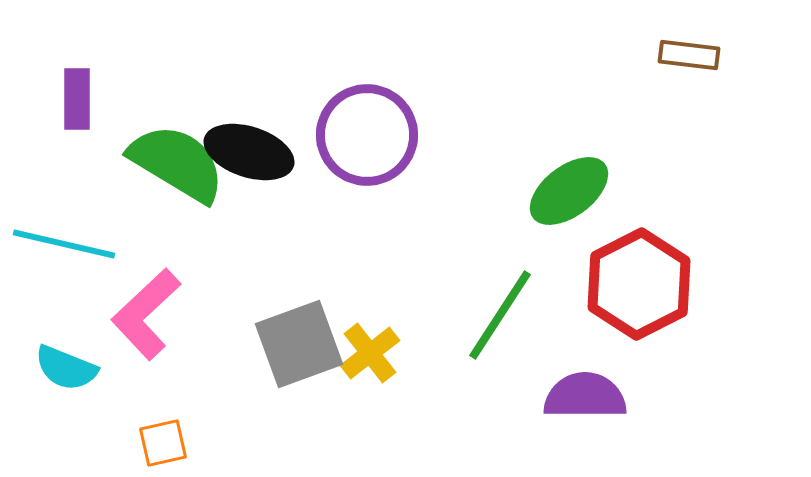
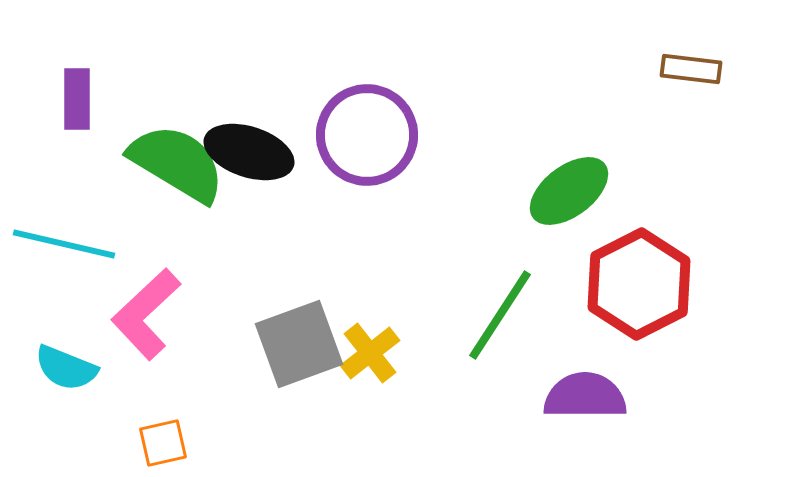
brown rectangle: moved 2 px right, 14 px down
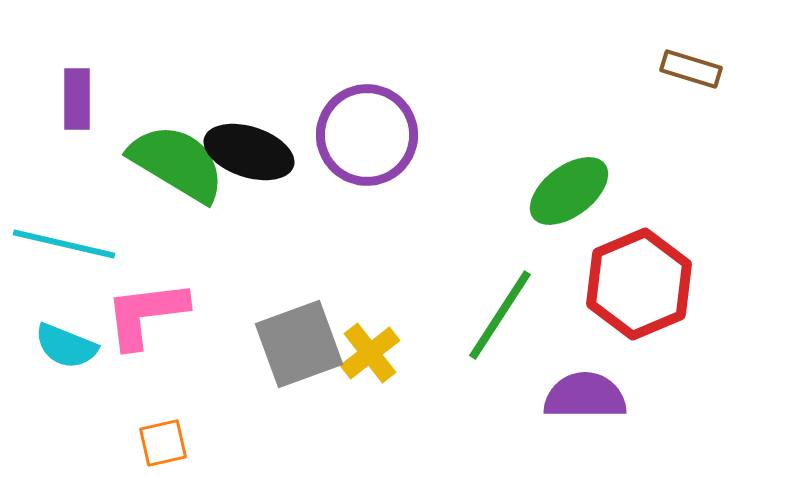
brown rectangle: rotated 10 degrees clockwise
red hexagon: rotated 4 degrees clockwise
pink L-shape: rotated 36 degrees clockwise
cyan semicircle: moved 22 px up
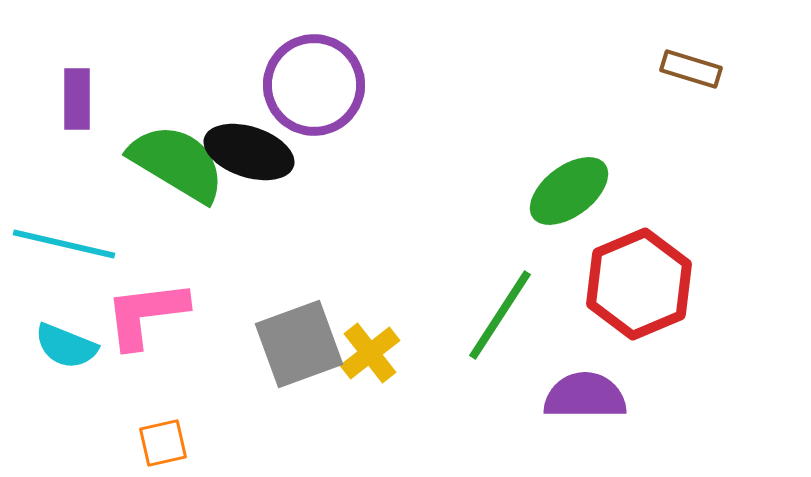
purple circle: moved 53 px left, 50 px up
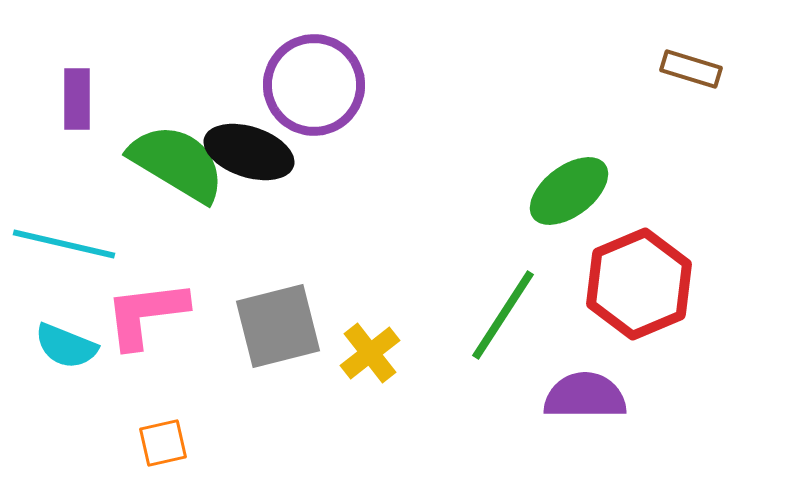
green line: moved 3 px right
gray square: moved 21 px left, 18 px up; rotated 6 degrees clockwise
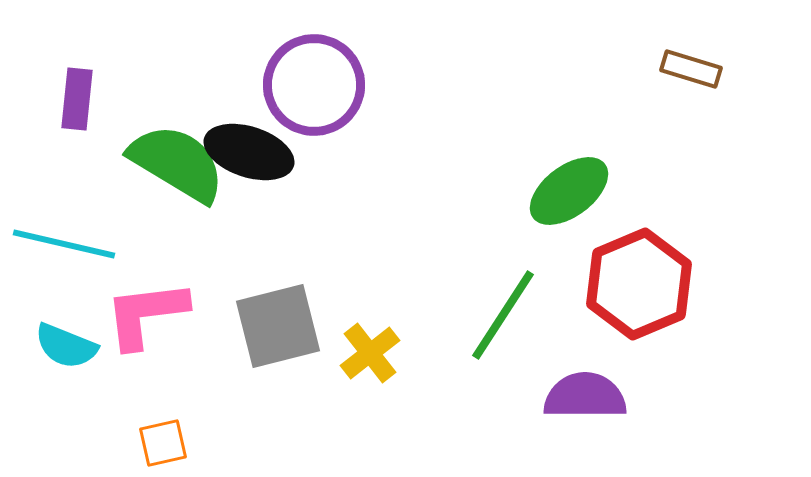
purple rectangle: rotated 6 degrees clockwise
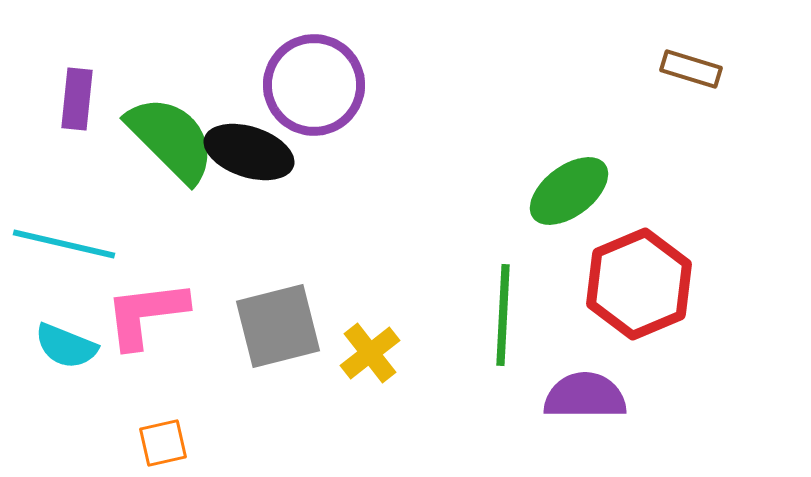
green semicircle: moved 6 px left, 24 px up; rotated 14 degrees clockwise
green line: rotated 30 degrees counterclockwise
